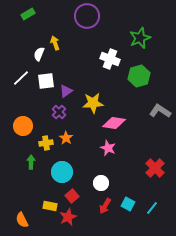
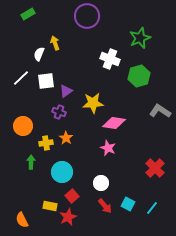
purple cross: rotated 24 degrees counterclockwise
red arrow: rotated 70 degrees counterclockwise
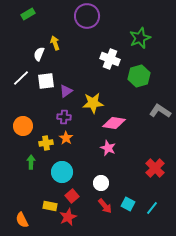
purple cross: moved 5 px right, 5 px down; rotated 16 degrees counterclockwise
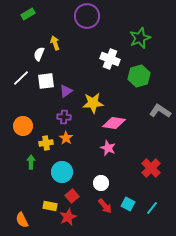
red cross: moved 4 px left
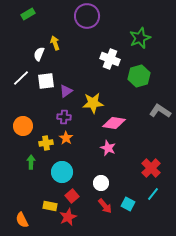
cyan line: moved 1 px right, 14 px up
